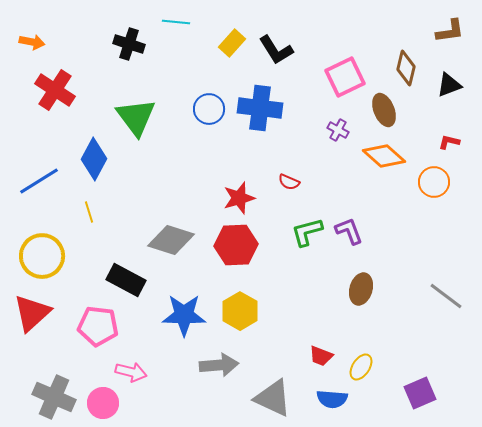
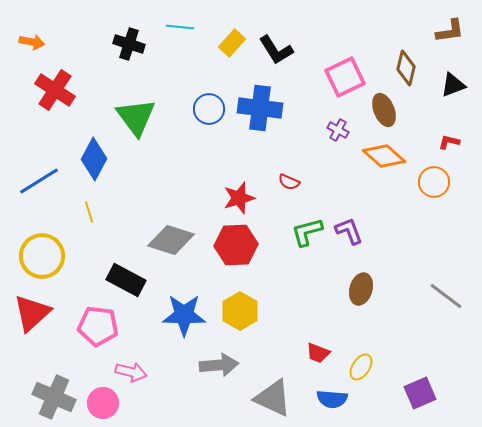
cyan line at (176, 22): moved 4 px right, 5 px down
black triangle at (449, 85): moved 4 px right
red trapezoid at (321, 356): moved 3 px left, 3 px up
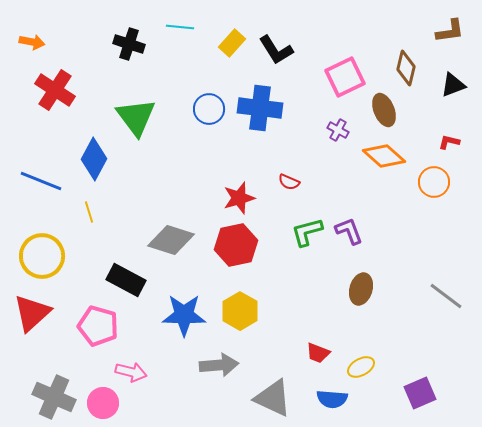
blue line at (39, 181): moved 2 px right; rotated 54 degrees clockwise
red hexagon at (236, 245): rotated 9 degrees counterclockwise
pink pentagon at (98, 326): rotated 9 degrees clockwise
yellow ellipse at (361, 367): rotated 28 degrees clockwise
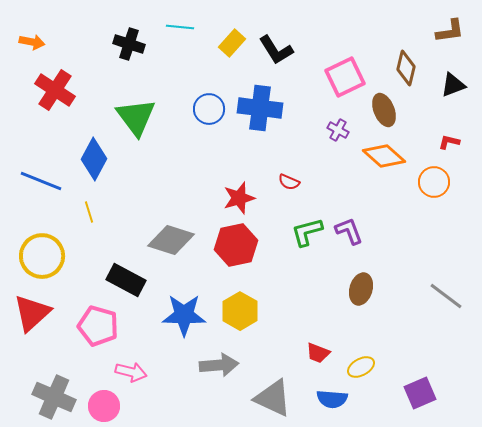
pink circle at (103, 403): moved 1 px right, 3 px down
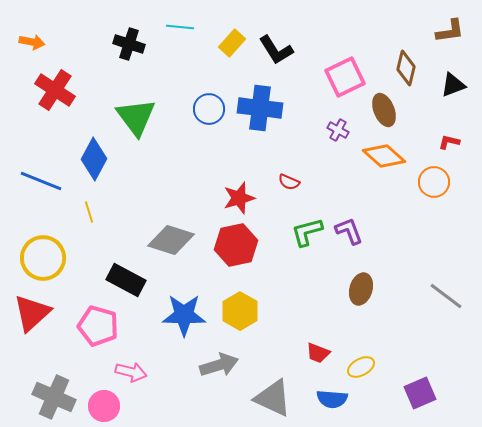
yellow circle at (42, 256): moved 1 px right, 2 px down
gray arrow at (219, 365): rotated 12 degrees counterclockwise
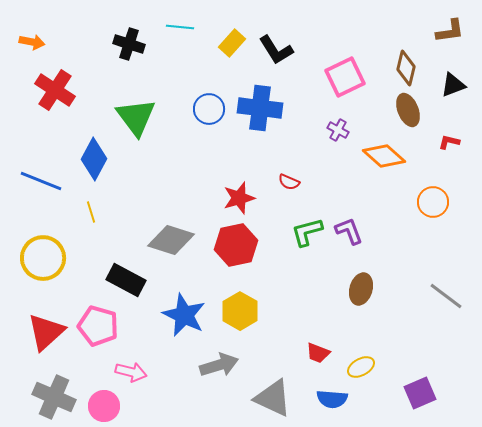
brown ellipse at (384, 110): moved 24 px right
orange circle at (434, 182): moved 1 px left, 20 px down
yellow line at (89, 212): moved 2 px right
red triangle at (32, 313): moved 14 px right, 19 px down
blue star at (184, 315): rotated 24 degrees clockwise
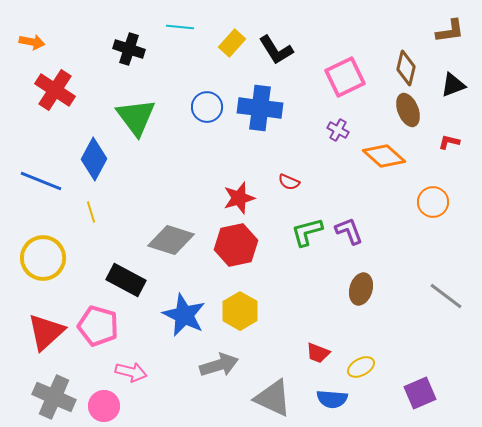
black cross at (129, 44): moved 5 px down
blue circle at (209, 109): moved 2 px left, 2 px up
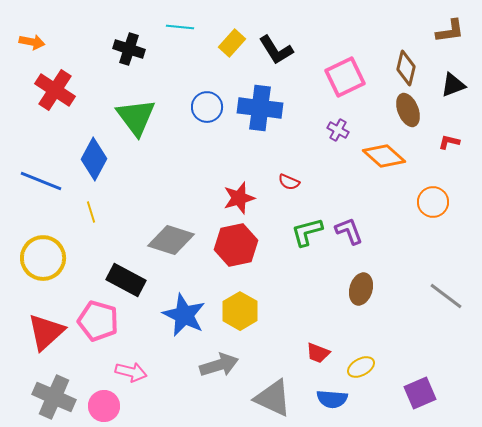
pink pentagon at (98, 326): moved 5 px up
